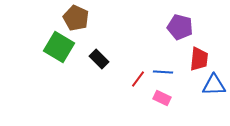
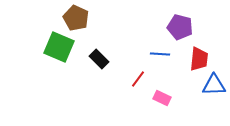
green square: rotated 8 degrees counterclockwise
blue line: moved 3 px left, 18 px up
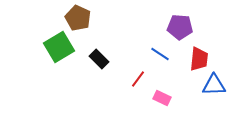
brown pentagon: moved 2 px right
purple pentagon: rotated 10 degrees counterclockwise
green square: rotated 36 degrees clockwise
blue line: rotated 30 degrees clockwise
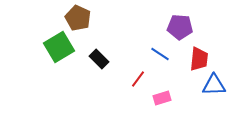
pink rectangle: rotated 42 degrees counterclockwise
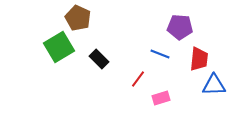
blue line: rotated 12 degrees counterclockwise
pink rectangle: moved 1 px left
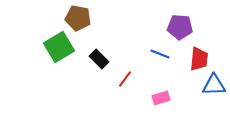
brown pentagon: rotated 15 degrees counterclockwise
red line: moved 13 px left
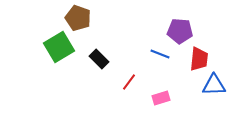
brown pentagon: rotated 10 degrees clockwise
purple pentagon: moved 4 px down
red line: moved 4 px right, 3 px down
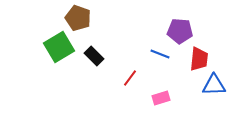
black rectangle: moved 5 px left, 3 px up
red line: moved 1 px right, 4 px up
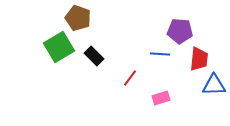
blue line: rotated 18 degrees counterclockwise
